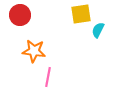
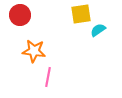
cyan semicircle: rotated 28 degrees clockwise
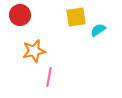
yellow square: moved 5 px left, 3 px down
orange star: rotated 20 degrees counterclockwise
pink line: moved 1 px right
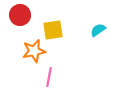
yellow square: moved 23 px left, 13 px down
